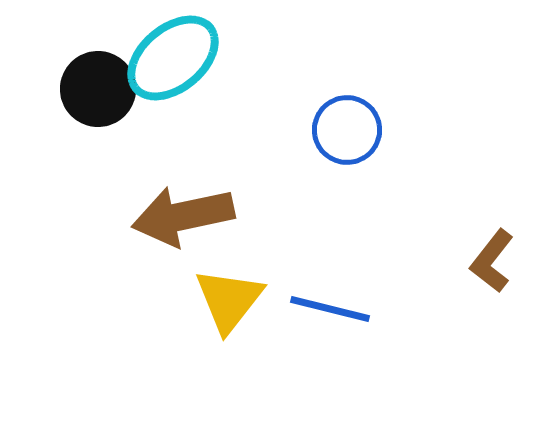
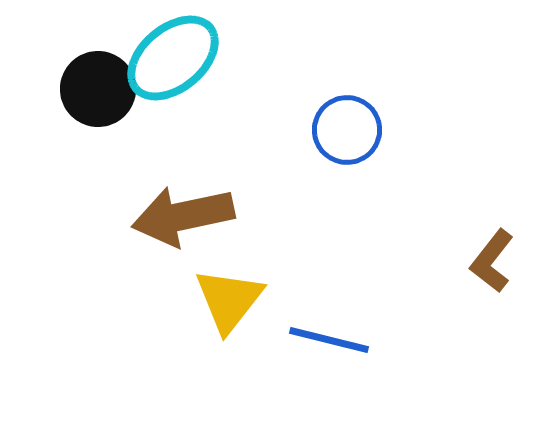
blue line: moved 1 px left, 31 px down
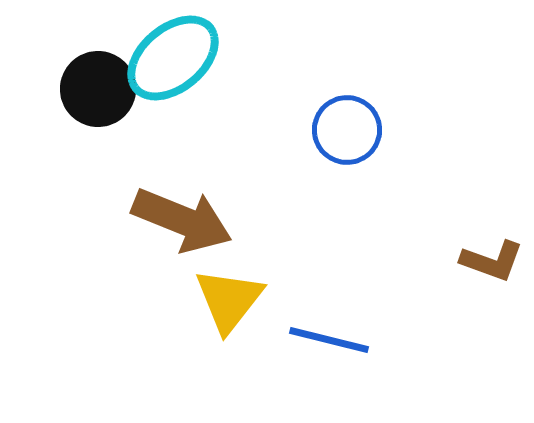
brown arrow: moved 1 px left, 4 px down; rotated 146 degrees counterclockwise
brown L-shape: rotated 108 degrees counterclockwise
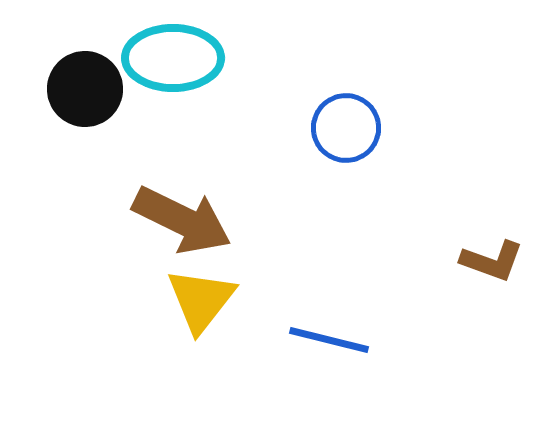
cyan ellipse: rotated 40 degrees clockwise
black circle: moved 13 px left
blue circle: moved 1 px left, 2 px up
brown arrow: rotated 4 degrees clockwise
yellow triangle: moved 28 px left
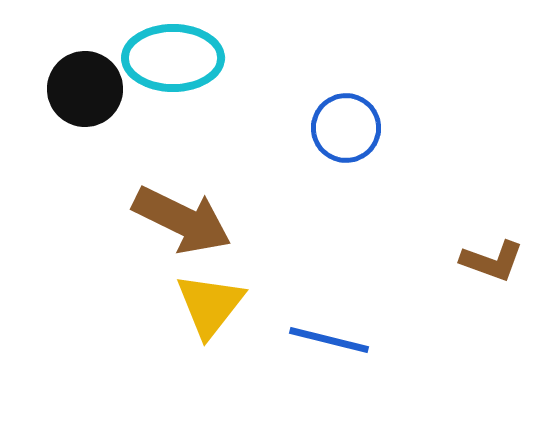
yellow triangle: moved 9 px right, 5 px down
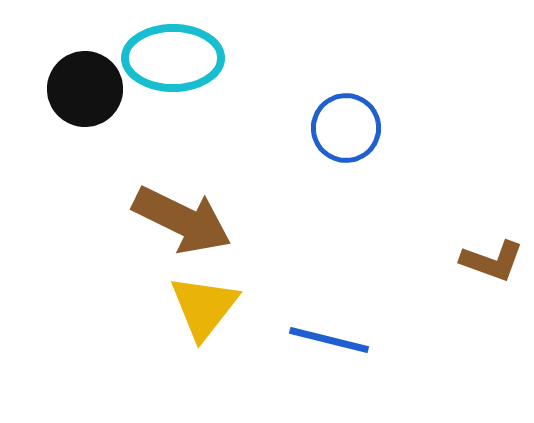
yellow triangle: moved 6 px left, 2 px down
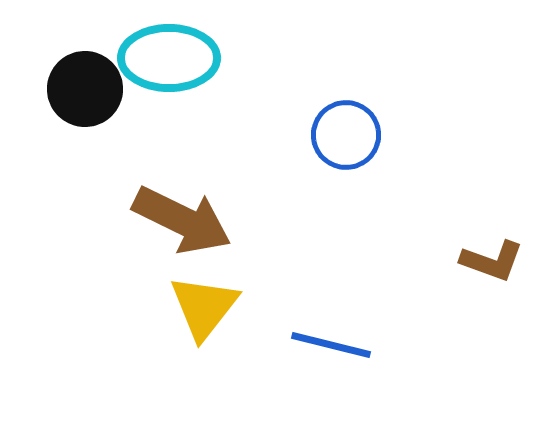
cyan ellipse: moved 4 px left
blue circle: moved 7 px down
blue line: moved 2 px right, 5 px down
